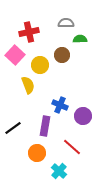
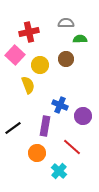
brown circle: moved 4 px right, 4 px down
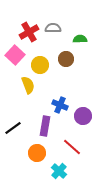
gray semicircle: moved 13 px left, 5 px down
red cross: rotated 18 degrees counterclockwise
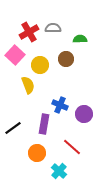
purple circle: moved 1 px right, 2 px up
purple rectangle: moved 1 px left, 2 px up
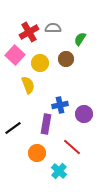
green semicircle: rotated 56 degrees counterclockwise
yellow circle: moved 2 px up
blue cross: rotated 35 degrees counterclockwise
purple rectangle: moved 2 px right
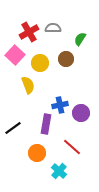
purple circle: moved 3 px left, 1 px up
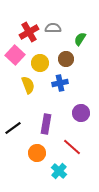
blue cross: moved 22 px up
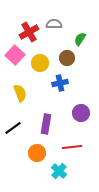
gray semicircle: moved 1 px right, 4 px up
brown circle: moved 1 px right, 1 px up
yellow semicircle: moved 8 px left, 8 px down
red line: rotated 48 degrees counterclockwise
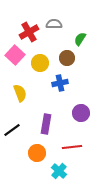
black line: moved 1 px left, 2 px down
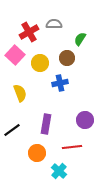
purple circle: moved 4 px right, 7 px down
